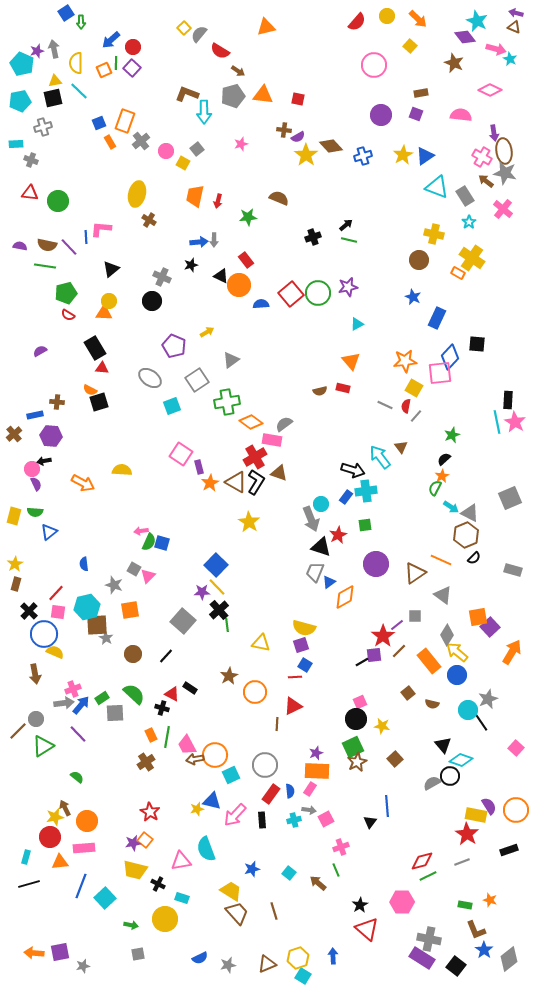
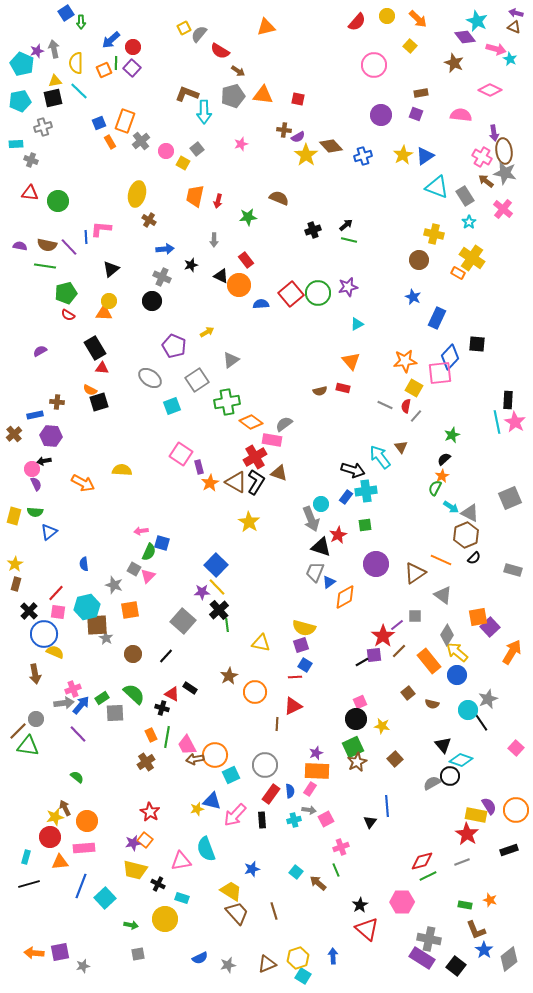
yellow square at (184, 28): rotated 16 degrees clockwise
black cross at (313, 237): moved 7 px up
blue arrow at (199, 242): moved 34 px left, 7 px down
green semicircle at (149, 542): moved 10 px down
green triangle at (43, 746): moved 15 px left; rotated 40 degrees clockwise
cyan square at (289, 873): moved 7 px right, 1 px up
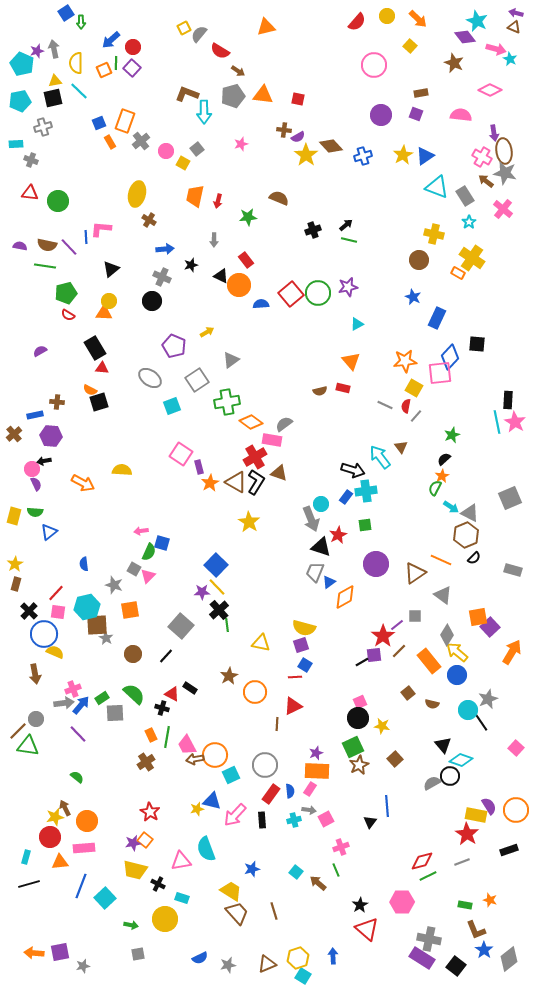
gray square at (183, 621): moved 2 px left, 5 px down
black circle at (356, 719): moved 2 px right, 1 px up
brown star at (357, 762): moved 2 px right, 3 px down
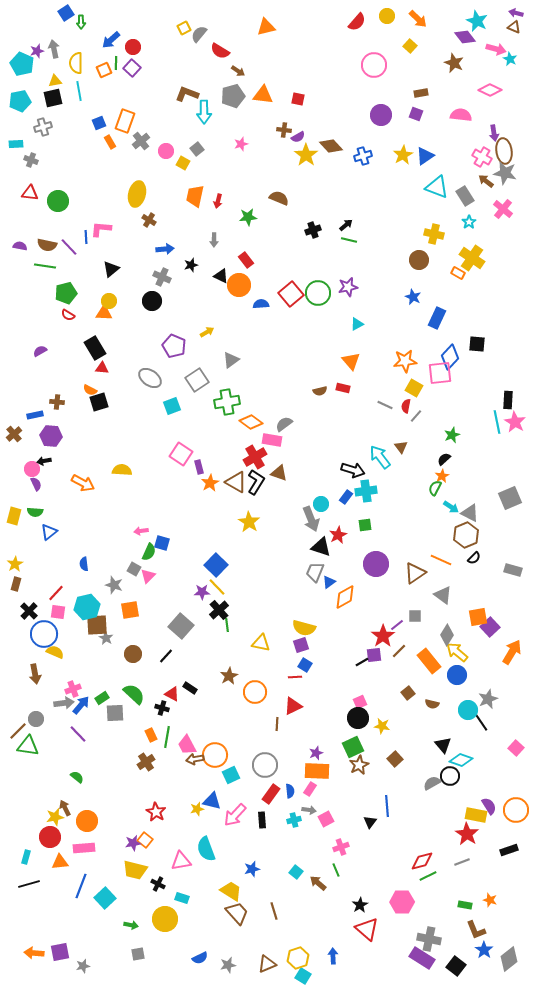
cyan line at (79, 91): rotated 36 degrees clockwise
red star at (150, 812): moved 6 px right
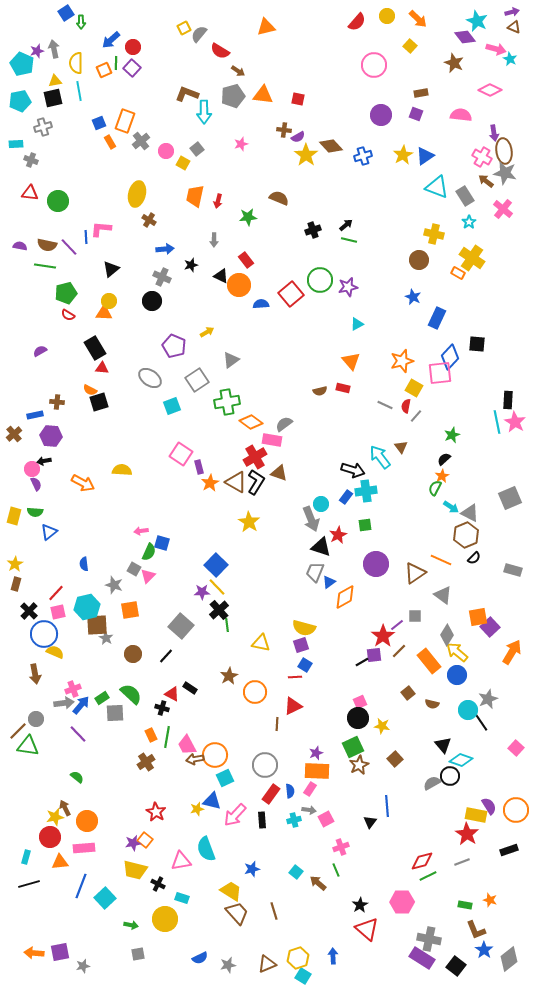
purple arrow at (516, 13): moved 4 px left, 1 px up; rotated 152 degrees clockwise
green circle at (318, 293): moved 2 px right, 13 px up
orange star at (405, 361): moved 3 px left; rotated 10 degrees counterclockwise
pink square at (58, 612): rotated 21 degrees counterclockwise
green semicircle at (134, 694): moved 3 px left
cyan square at (231, 775): moved 6 px left, 3 px down
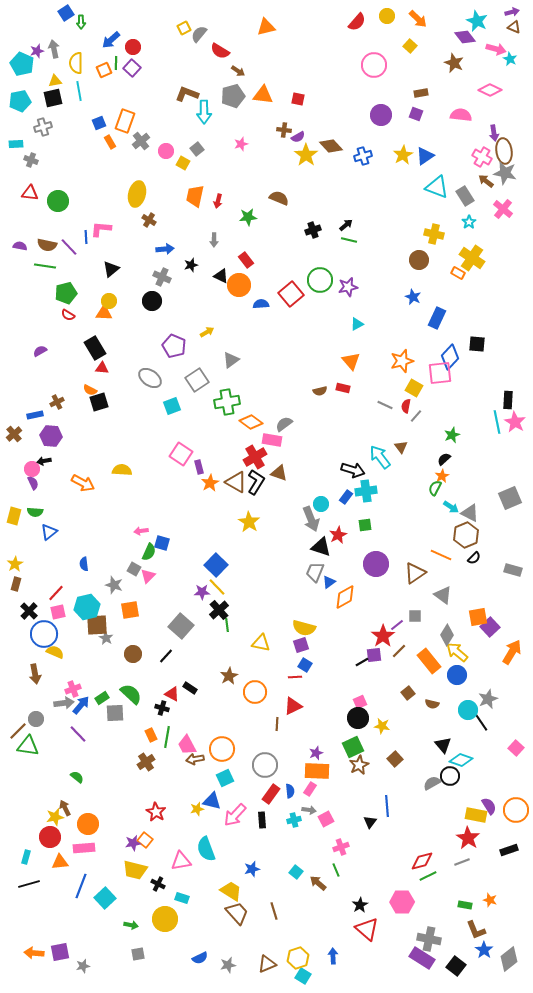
brown cross at (57, 402): rotated 32 degrees counterclockwise
purple semicircle at (36, 484): moved 3 px left, 1 px up
orange line at (441, 560): moved 5 px up
orange circle at (215, 755): moved 7 px right, 6 px up
orange circle at (87, 821): moved 1 px right, 3 px down
red star at (467, 834): moved 1 px right, 4 px down
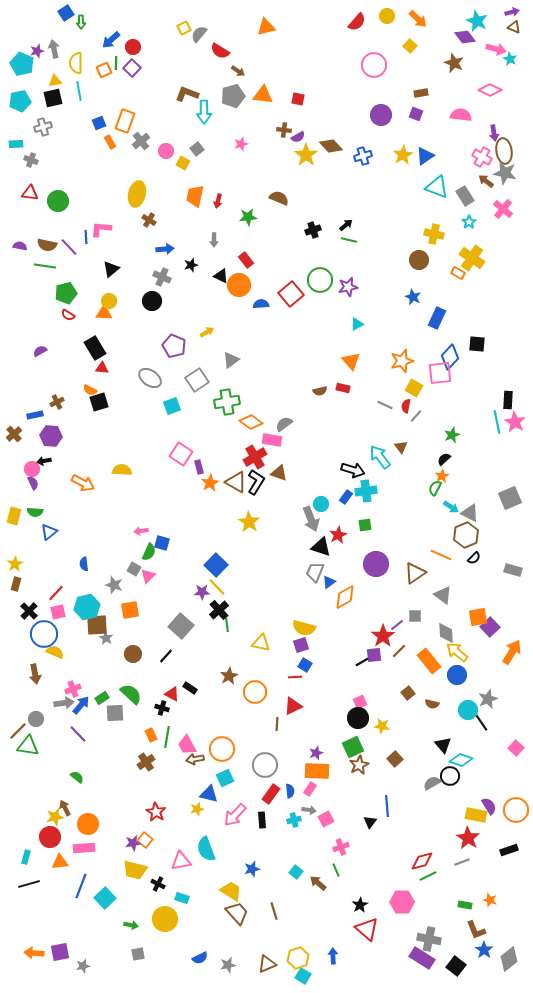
gray diamond at (447, 635): moved 1 px left, 2 px up; rotated 35 degrees counterclockwise
blue triangle at (212, 801): moved 3 px left, 7 px up
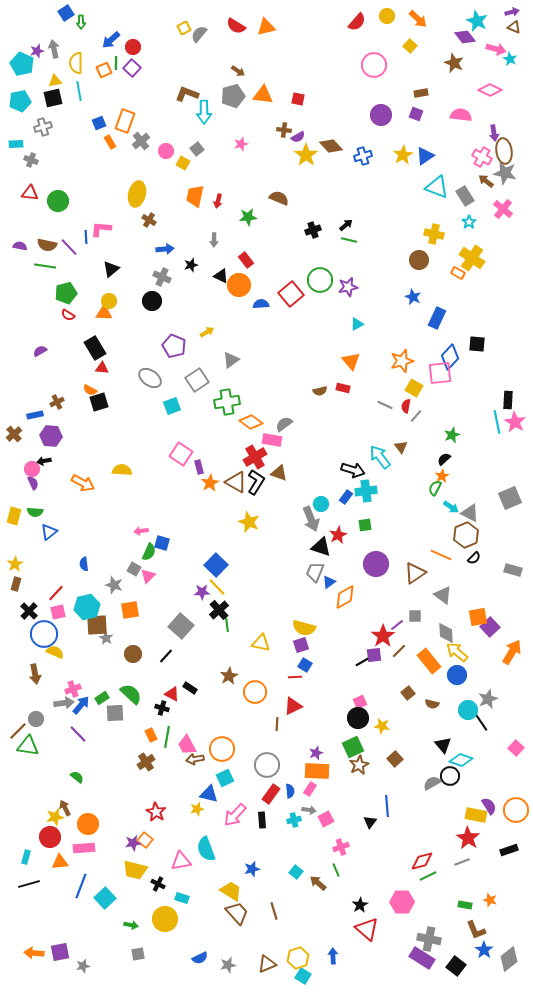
red semicircle at (220, 51): moved 16 px right, 25 px up
yellow star at (249, 522): rotated 10 degrees counterclockwise
gray circle at (265, 765): moved 2 px right
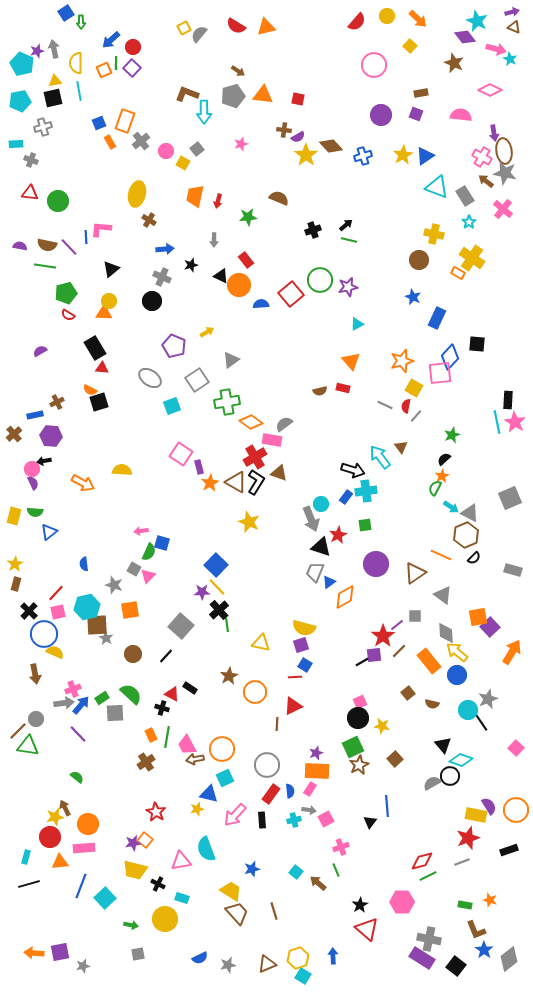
red star at (468, 838): rotated 20 degrees clockwise
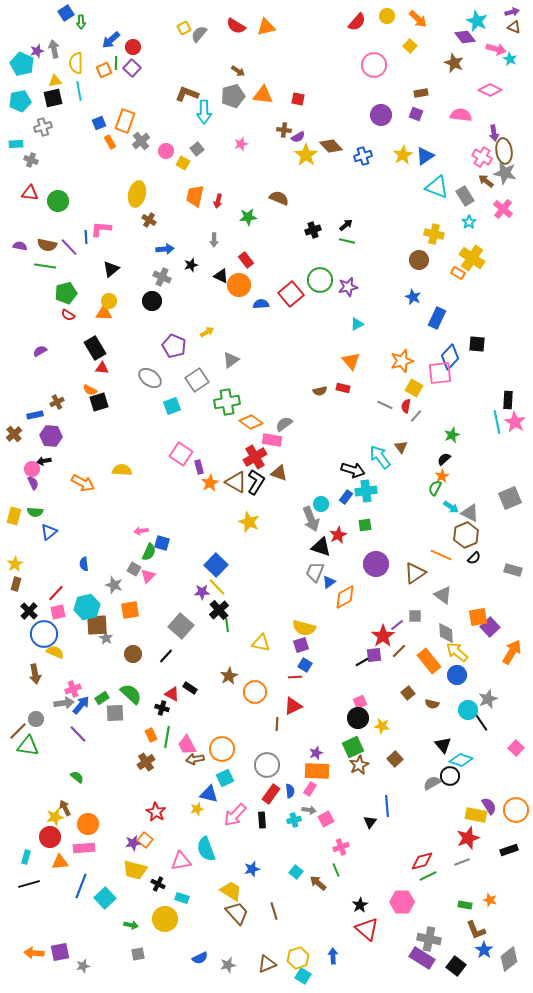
green line at (349, 240): moved 2 px left, 1 px down
